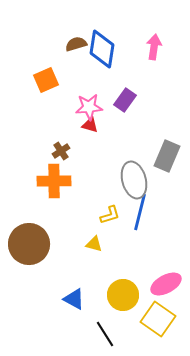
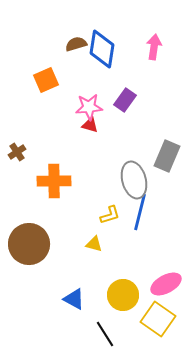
brown cross: moved 44 px left, 1 px down
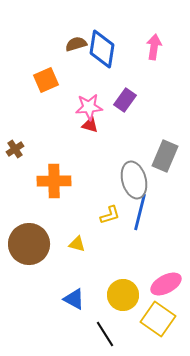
brown cross: moved 2 px left, 3 px up
gray rectangle: moved 2 px left
yellow triangle: moved 17 px left
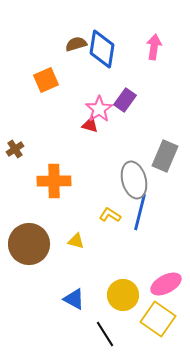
pink star: moved 10 px right, 2 px down; rotated 28 degrees counterclockwise
yellow L-shape: rotated 130 degrees counterclockwise
yellow triangle: moved 1 px left, 3 px up
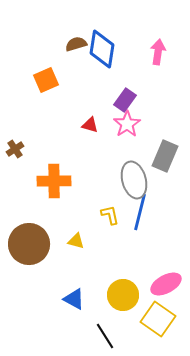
pink arrow: moved 4 px right, 5 px down
pink star: moved 28 px right, 15 px down
yellow L-shape: rotated 45 degrees clockwise
black line: moved 2 px down
